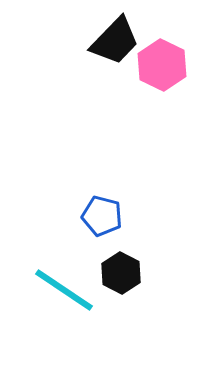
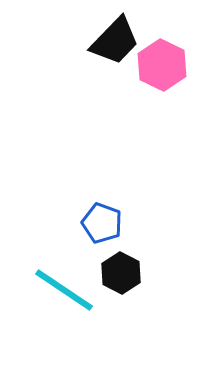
blue pentagon: moved 7 px down; rotated 6 degrees clockwise
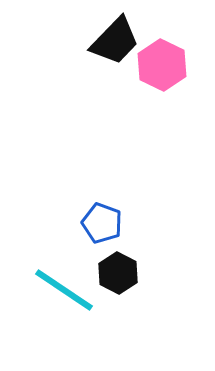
black hexagon: moved 3 px left
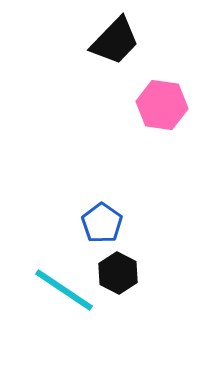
pink hexagon: moved 40 px down; rotated 18 degrees counterclockwise
blue pentagon: rotated 15 degrees clockwise
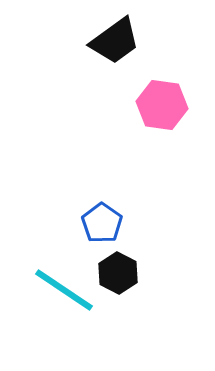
black trapezoid: rotated 10 degrees clockwise
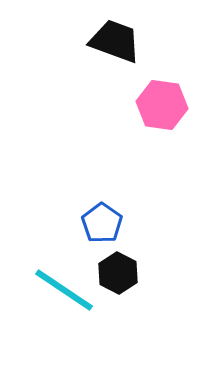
black trapezoid: rotated 124 degrees counterclockwise
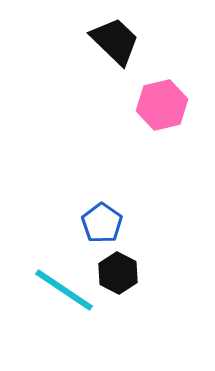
black trapezoid: rotated 24 degrees clockwise
pink hexagon: rotated 21 degrees counterclockwise
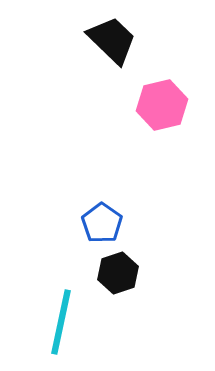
black trapezoid: moved 3 px left, 1 px up
black hexagon: rotated 15 degrees clockwise
cyan line: moved 3 px left, 32 px down; rotated 68 degrees clockwise
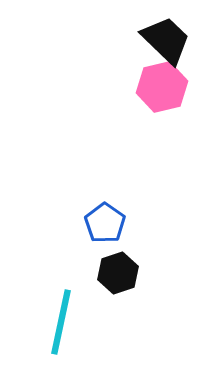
black trapezoid: moved 54 px right
pink hexagon: moved 18 px up
blue pentagon: moved 3 px right
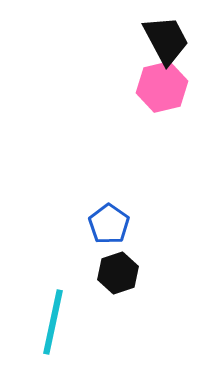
black trapezoid: rotated 18 degrees clockwise
blue pentagon: moved 4 px right, 1 px down
cyan line: moved 8 px left
